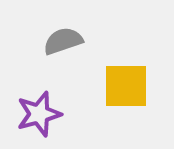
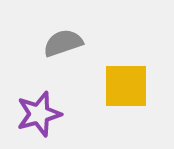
gray semicircle: moved 2 px down
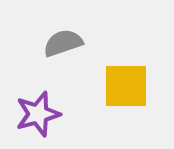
purple star: moved 1 px left
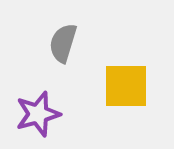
gray semicircle: rotated 54 degrees counterclockwise
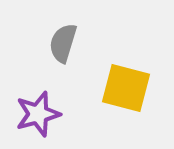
yellow square: moved 2 px down; rotated 15 degrees clockwise
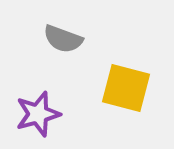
gray semicircle: moved 4 px up; rotated 87 degrees counterclockwise
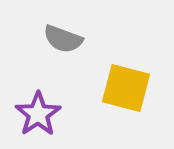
purple star: rotated 18 degrees counterclockwise
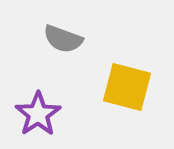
yellow square: moved 1 px right, 1 px up
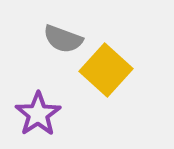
yellow square: moved 21 px left, 17 px up; rotated 27 degrees clockwise
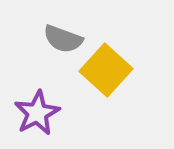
purple star: moved 1 px left, 1 px up; rotated 6 degrees clockwise
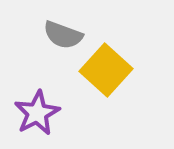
gray semicircle: moved 4 px up
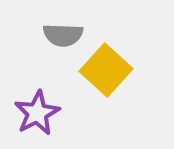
gray semicircle: rotated 18 degrees counterclockwise
